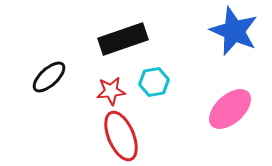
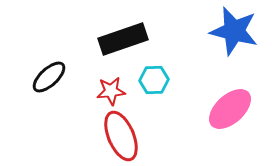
blue star: rotated 9 degrees counterclockwise
cyan hexagon: moved 2 px up; rotated 8 degrees clockwise
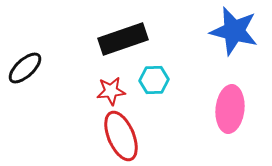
black ellipse: moved 24 px left, 9 px up
pink ellipse: rotated 42 degrees counterclockwise
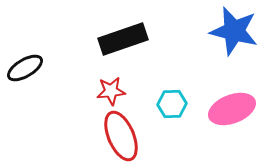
black ellipse: rotated 12 degrees clockwise
cyan hexagon: moved 18 px right, 24 px down
pink ellipse: moved 2 px right; rotated 63 degrees clockwise
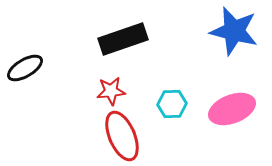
red ellipse: moved 1 px right
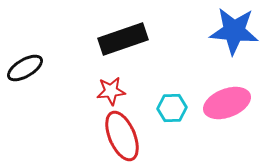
blue star: rotated 9 degrees counterclockwise
cyan hexagon: moved 4 px down
pink ellipse: moved 5 px left, 6 px up
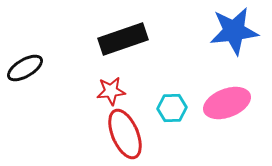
blue star: rotated 12 degrees counterclockwise
red ellipse: moved 3 px right, 2 px up
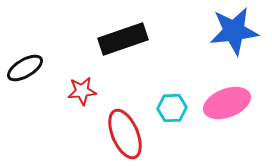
red star: moved 29 px left
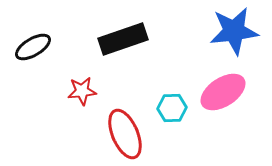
black ellipse: moved 8 px right, 21 px up
pink ellipse: moved 4 px left, 11 px up; rotated 12 degrees counterclockwise
